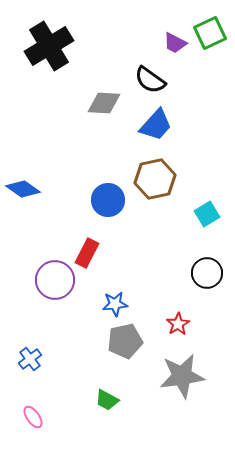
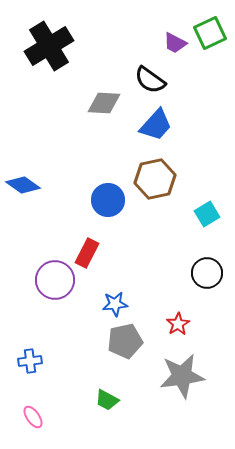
blue diamond: moved 4 px up
blue cross: moved 2 px down; rotated 30 degrees clockwise
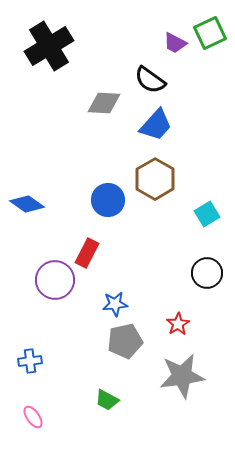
brown hexagon: rotated 18 degrees counterclockwise
blue diamond: moved 4 px right, 19 px down
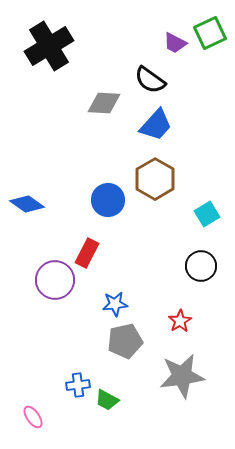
black circle: moved 6 px left, 7 px up
red star: moved 2 px right, 3 px up
blue cross: moved 48 px right, 24 px down
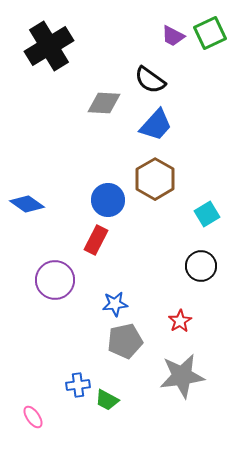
purple trapezoid: moved 2 px left, 7 px up
red rectangle: moved 9 px right, 13 px up
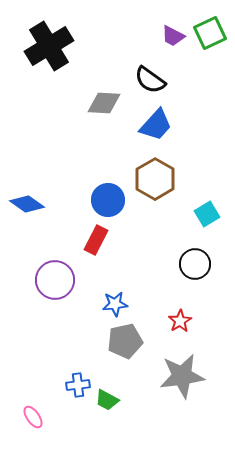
black circle: moved 6 px left, 2 px up
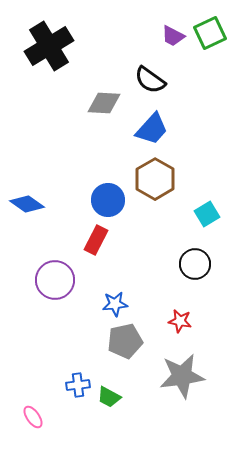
blue trapezoid: moved 4 px left, 4 px down
red star: rotated 30 degrees counterclockwise
green trapezoid: moved 2 px right, 3 px up
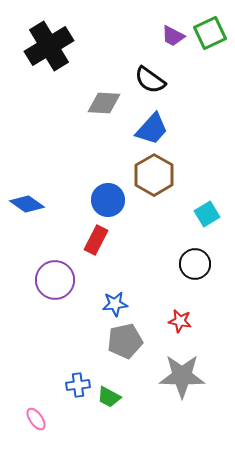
brown hexagon: moved 1 px left, 4 px up
gray star: rotated 9 degrees clockwise
pink ellipse: moved 3 px right, 2 px down
